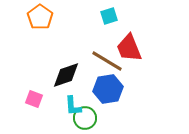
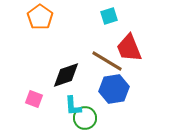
blue hexagon: moved 6 px right
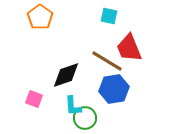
cyan square: rotated 30 degrees clockwise
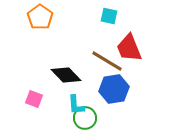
black diamond: rotated 64 degrees clockwise
cyan L-shape: moved 3 px right, 1 px up
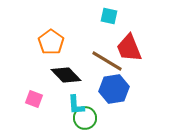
orange pentagon: moved 11 px right, 25 px down
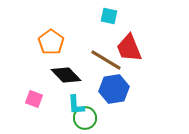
brown line: moved 1 px left, 1 px up
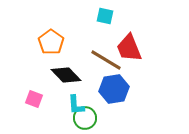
cyan square: moved 4 px left
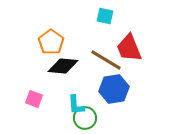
black diamond: moved 3 px left, 9 px up; rotated 40 degrees counterclockwise
